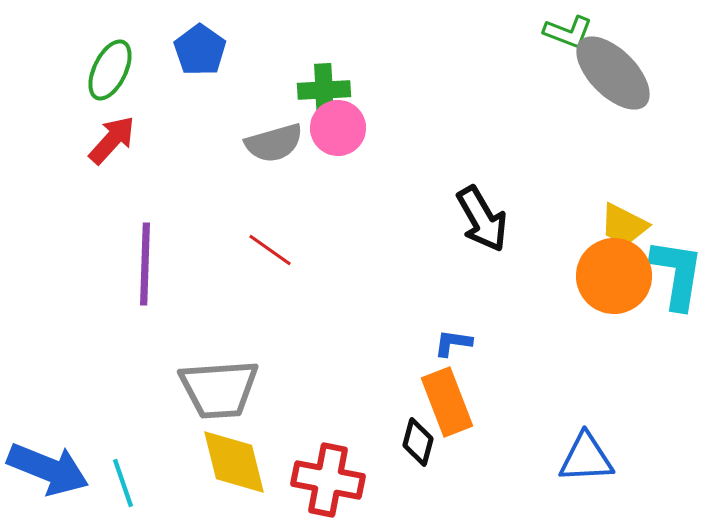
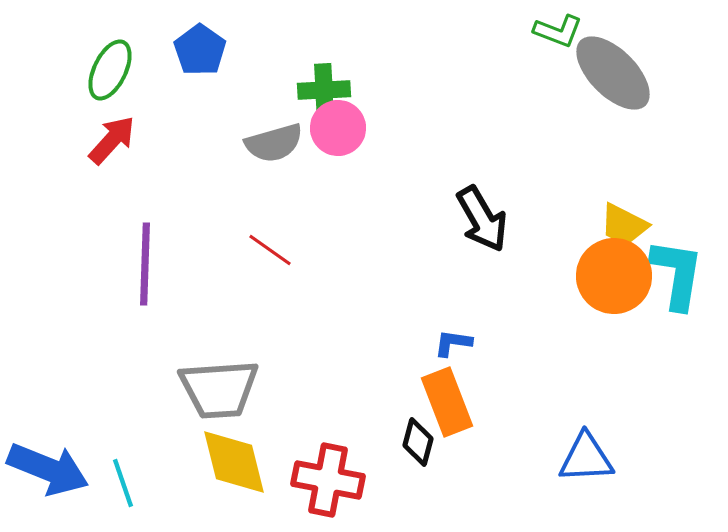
green L-shape: moved 10 px left, 1 px up
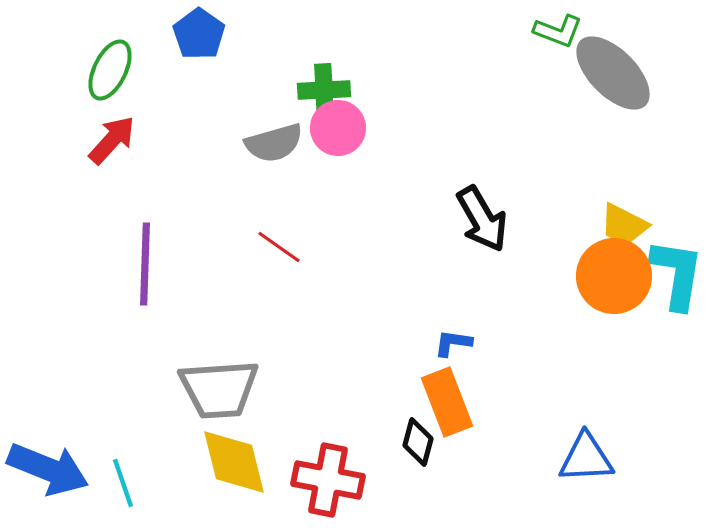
blue pentagon: moved 1 px left, 16 px up
red line: moved 9 px right, 3 px up
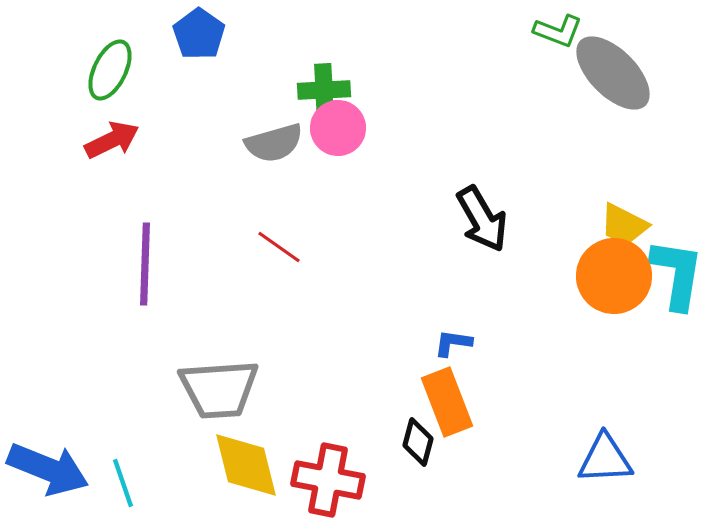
red arrow: rotated 22 degrees clockwise
blue triangle: moved 19 px right, 1 px down
yellow diamond: moved 12 px right, 3 px down
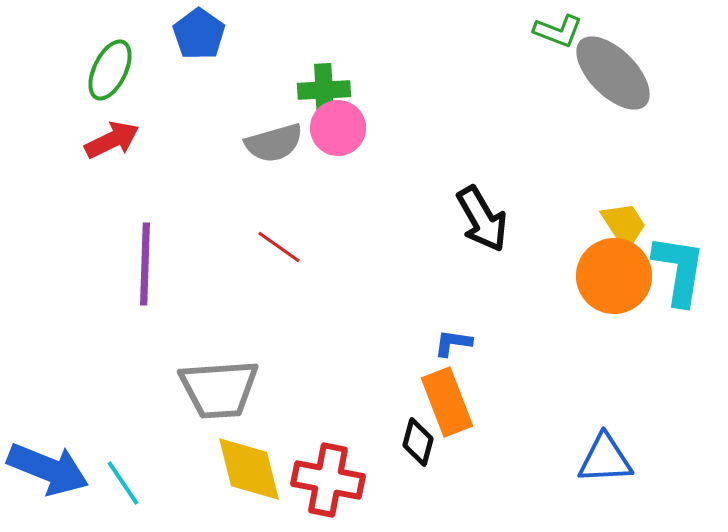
yellow trapezoid: rotated 150 degrees counterclockwise
cyan L-shape: moved 2 px right, 4 px up
yellow diamond: moved 3 px right, 4 px down
cyan line: rotated 15 degrees counterclockwise
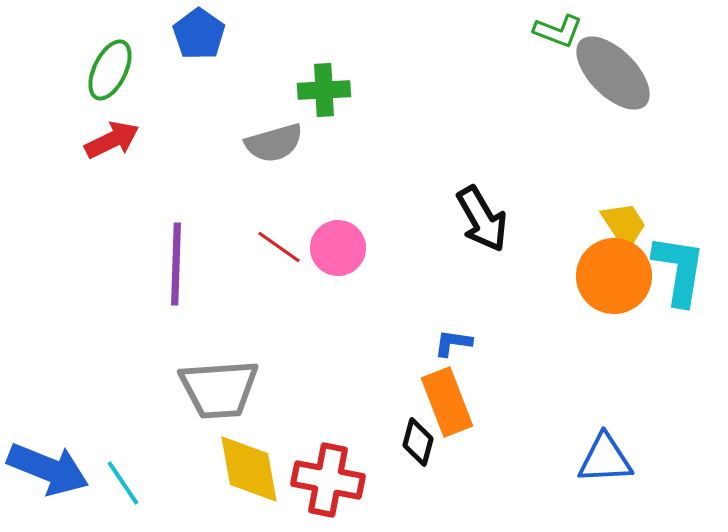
pink circle: moved 120 px down
purple line: moved 31 px right
yellow diamond: rotated 4 degrees clockwise
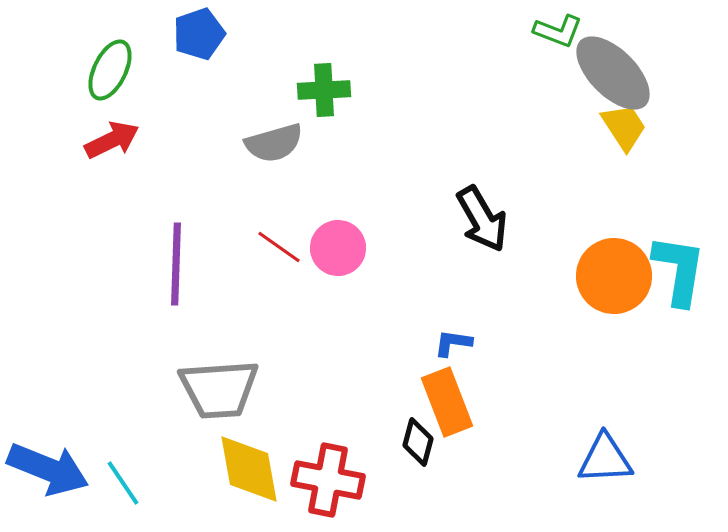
blue pentagon: rotated 18 degrees clockwise
yellow trapezoid: moved 98 px up
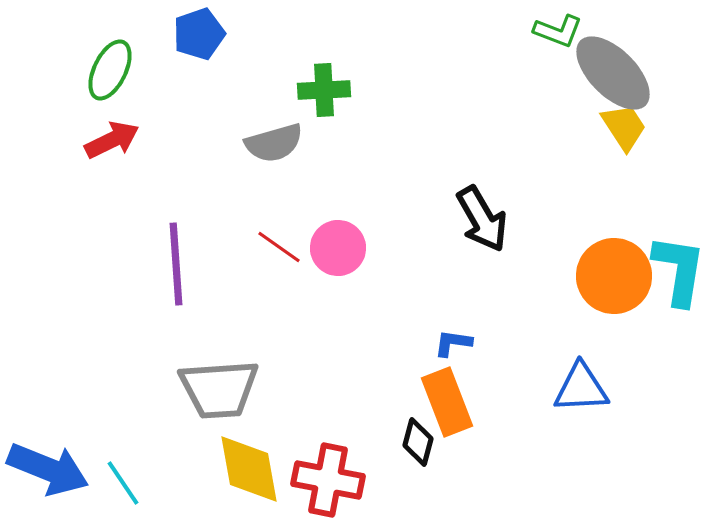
purple line: rotated 6 degrees counterclockwise
blue triangle: moved 24 px left, 71 px up
